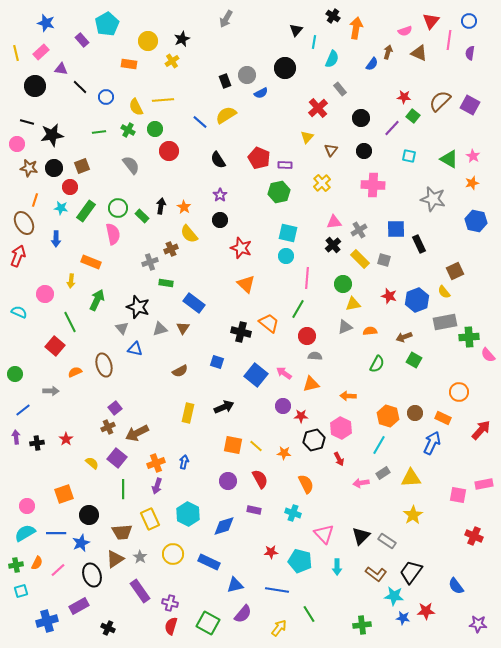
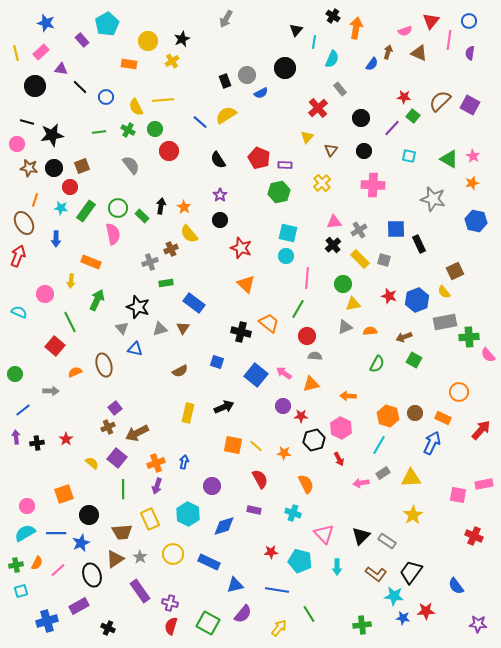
green rectangle at (166, 283): rotated 16 degrees counterclockwise
purple circle at (228, 481): moved 16 px left, 5 px down
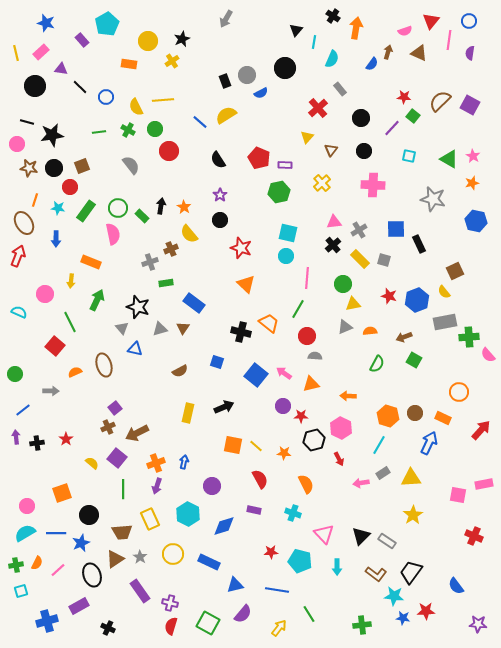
cyan star at (61, 208): moved 3 px left
blue arrow at (432, 443): moved 3 px left
orange square at (64, 494): moved 2 px left, 1 px up
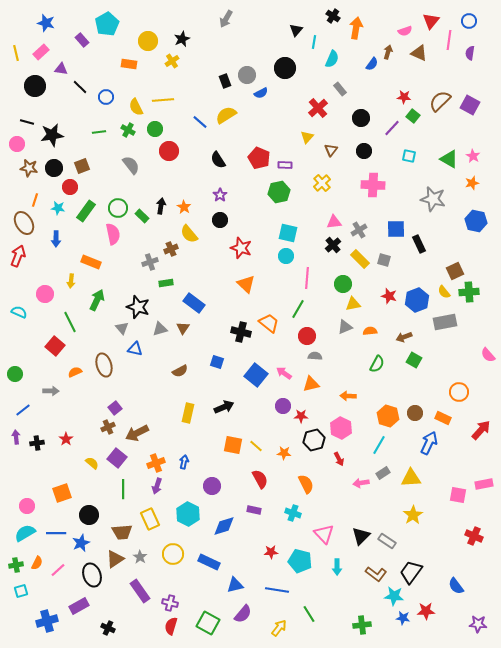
green cross at (469, 337): moved 45 px up
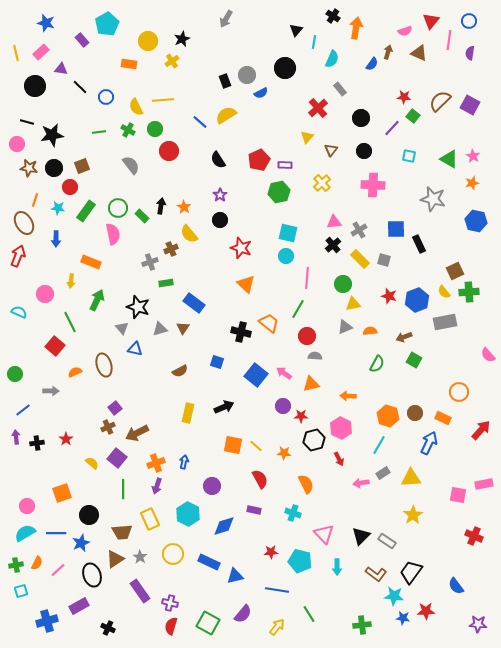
red pentagon at (259, 158): moved 2 px down; rotated 25 degrees clockwise
blue triangle at (235, 585): moved 9 px up
yellow arrow at (279, 628): moved 2 px left, 1 px up
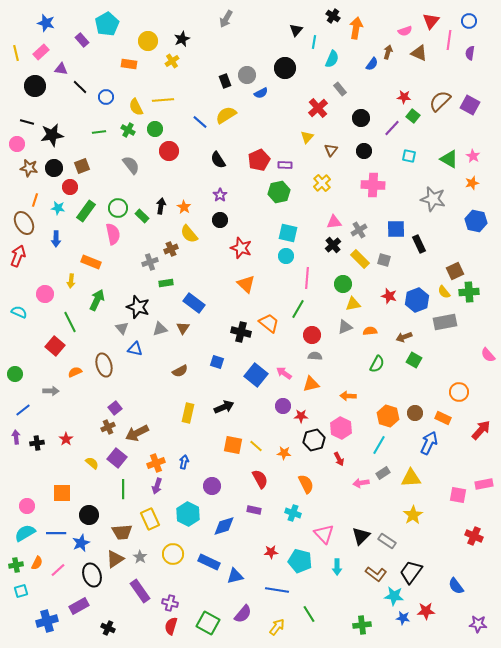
red circle at (307, 336): moved 5 px right, 1 px up
orange square at (62, 493): rotated 18 degrees clockwise
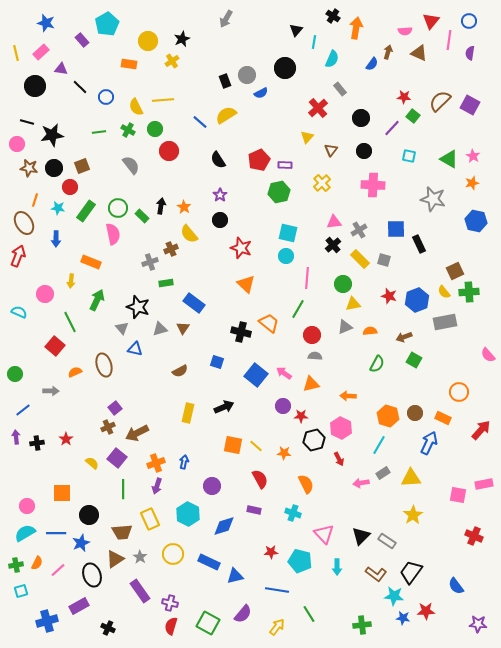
pink semicircle at (405, 31): rotated 16 degrees clockwise
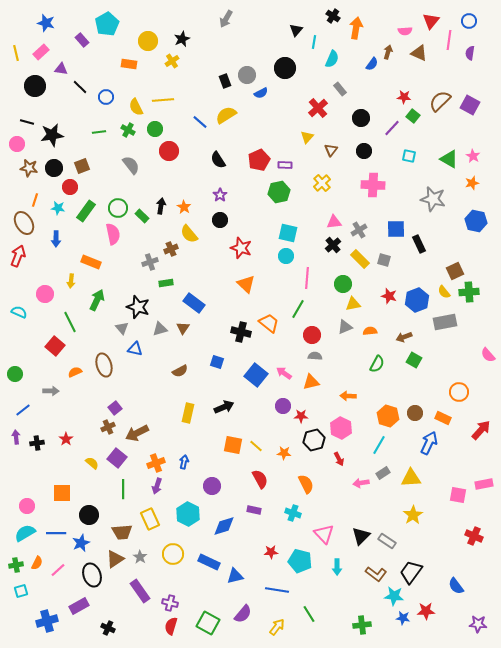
orange triangle at (311, 384): moved 2 px up
